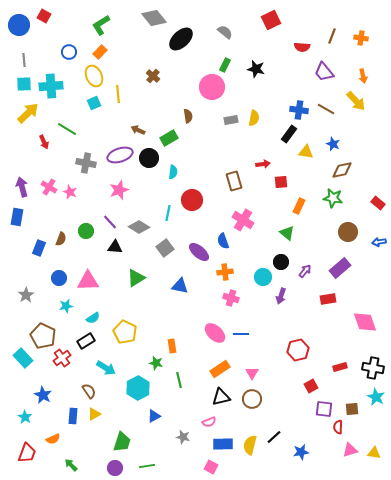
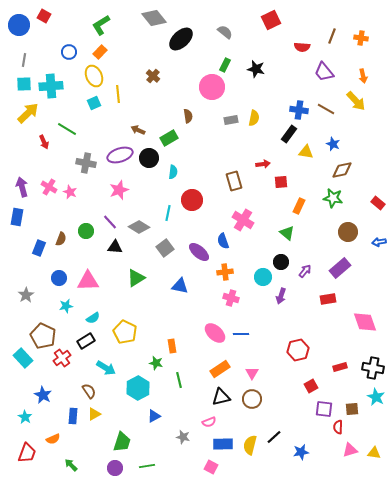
gray line at (24, 60): rotated 16 degrees clockwise
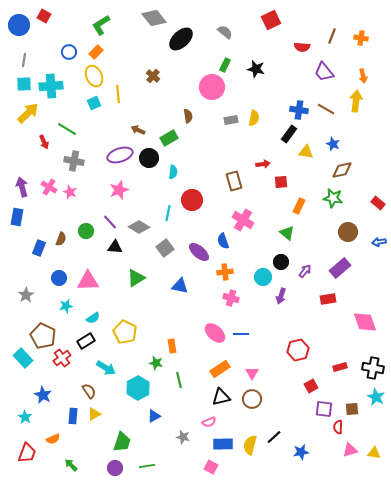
orange rectangle at (100, 52): moved 4 px left
yellow arrow at (356, 101): rotated 130 degrees counterclockwise
gray cross at (86, 163): moved 12 px left, 2 px up
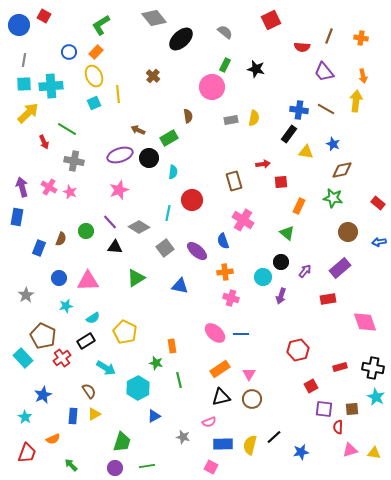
brown line at (332, 36): moved 3 px left
purple ellipse at (199, 252): moved 2 px left, 1 px up
pink triangle at (252, 373): moved 3 px left, 1 px down
blue star at (43, 395): rotated 18 degrees clockwise
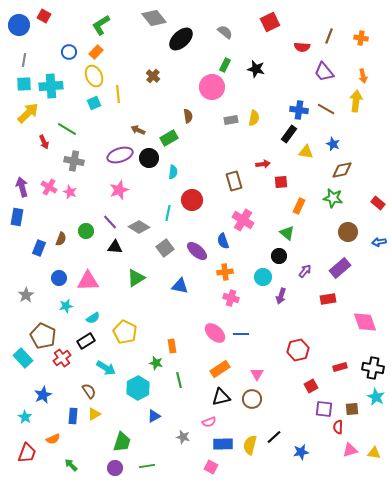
red square at (271, 20): moved 1 px left, 2 px down
black circle at (281, 262): moved 2 px left, 6 px up
pink triangle at (249, 374): moved 8 px right
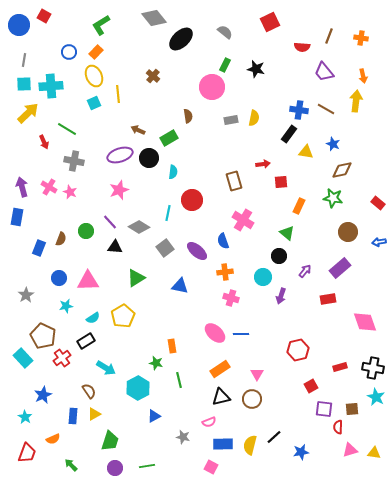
yellow pentagon at (125, 332): moved 2 px left, 16 px up; rotated 15 degrees clockwise
green trapezoid at (122, 442): moved 12 px left, 1 px up
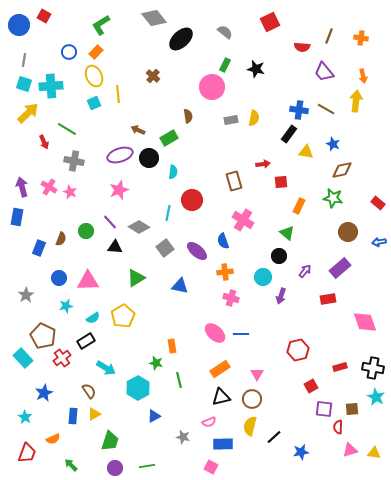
cyan square at (24, 84): rotated 21 degrees clockwise
blue star at (43, 395): moved 1 px right, 2 px up
yellow semicircle at (250, 445): moved 19 px up
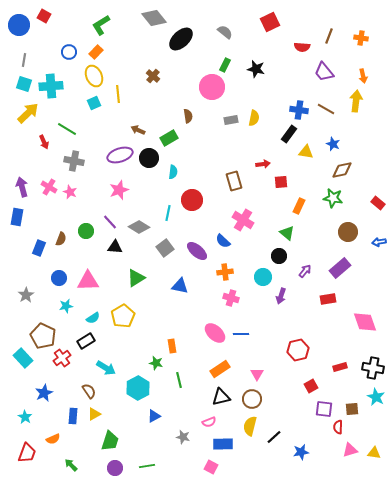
blue semicircle at (223, 241): rotated 28 degrees counterclockwise
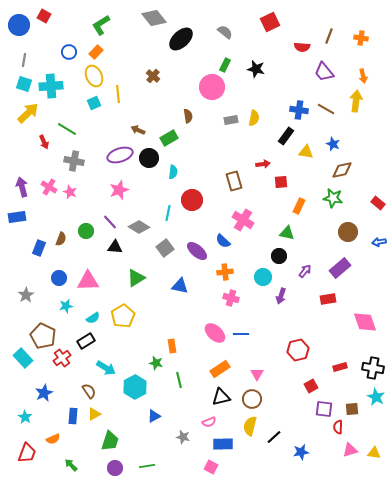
black rectangle at (289, 134): moved 3 px left, 2 px down
blue rectangle at (17, 217): rotated 72 degrees clockwise
green triangle at (287, 233): rotated 28 degrees counterclockwise
cyan hexagon at (138, 388): moved 3 px left, 1 px up
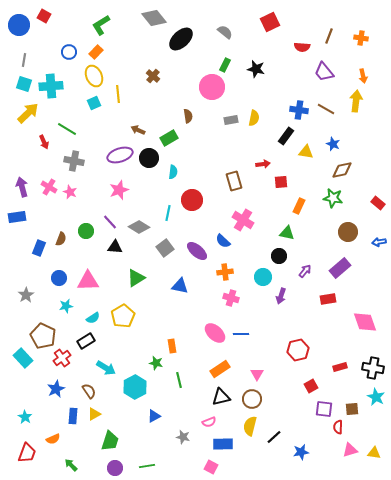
blue star at (44, 393): moved 12 px right, 4 px up
